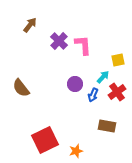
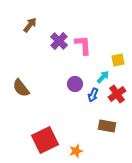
red cross: moved 2 px down
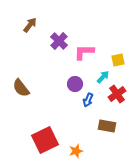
pink L-shape: moved 1 px right, 7 px down; rotated 85 degrees counterclockwise
blue arrow: moved 5 px left, 5 px down
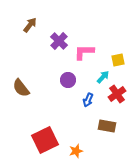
purple circle: moved 7 px left, 4 px up
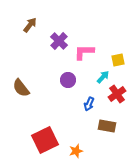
blue arrow: moved 1 px right, 4 px down
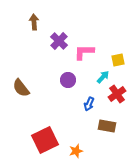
brown arrow: moved 4 px right, 3 px up; rotated 42 degrees counterclockwise
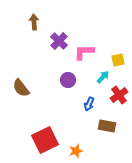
red cross: moved 2 px right, 1 px down
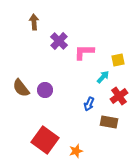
purple circle: moved 23 px left, 10 px down
red cross: moved 1 px down
brown rectangle: moved 2 px right, 4 px up
red square: rotated 28 degrees counterclockwise
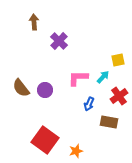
pink L-shape: moved 6 px left, 26 px down
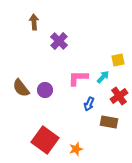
orange star: moved 2 px up
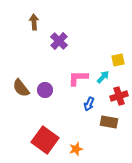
red cross: rotated 18 degrees clockwise
